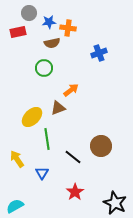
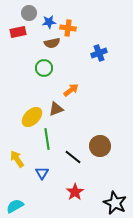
brown triangle: moved 2 px left, 1 px down
brown circle: moved 1 px left
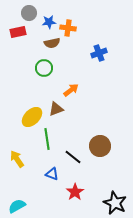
blue triangle: moved 10 px right, 1 px down; rotated 40 degrees counterclockwise
cyan semicircle: moved 2 px right
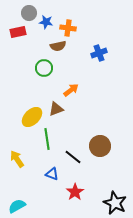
blue star: moved 3 px left; rotated 16 degrees clockwise
brown semicircle: moved 6 px right, 3 px down
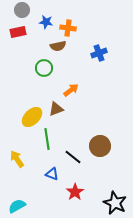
gray circle: moved 7 px left, 3 px up
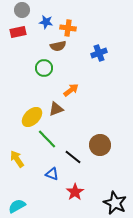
green line: rotated 35 degrees counterclockwise
brown circle: moved 1 px up
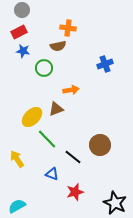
blue star: moved 23 px left, 29 px down
red rectangle: moved 1 px right; rotated 14 degrees counterclockwise
blue cross: moved 6 px right, 11 px down
orange arrow: rotated 28 degrees clockwise
red star: rotated 18 degrees clockwise
